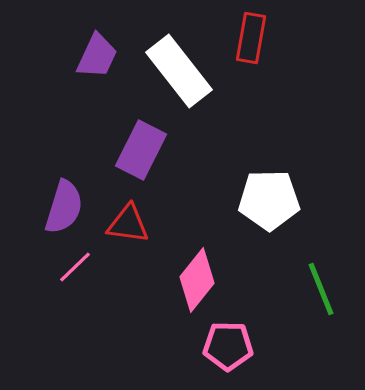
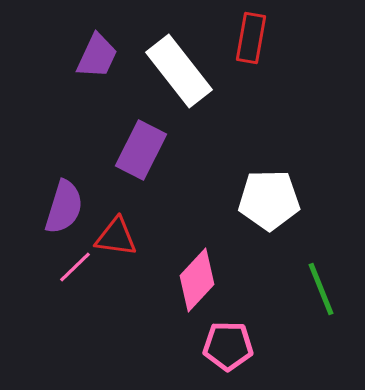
red triangle: moved 12 px left, 13 px down
pink diamond: rotated 4 degrees clockwise
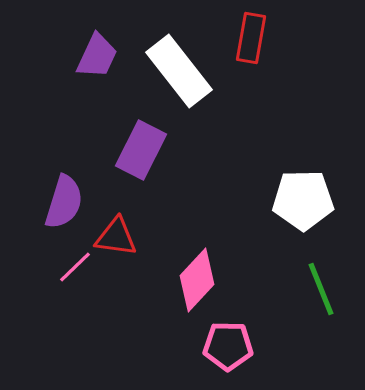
white pentagon: moved 34 px right
purple semicircle: moved 5 px up
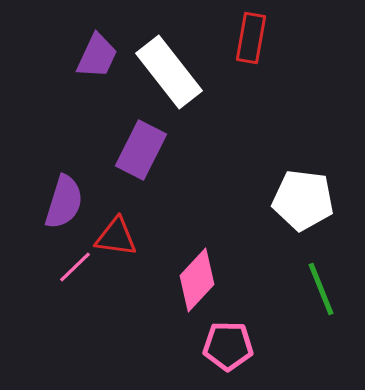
white rectangle: moved 10 px left, 1 px down
white pentagon: rotated 8 degrees clockwise
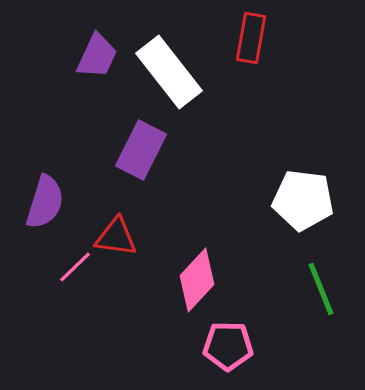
purple semicircle: moved 19 px left
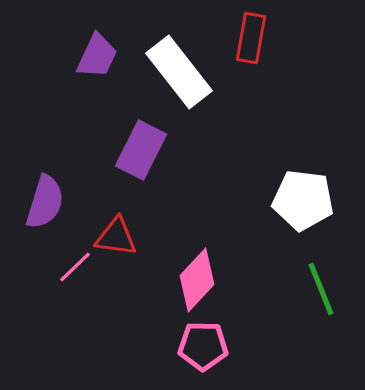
white rectangle: moved 10 px right
pink pentagon: moved 25 px left
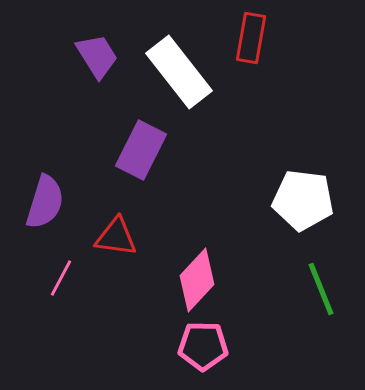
purple trapezoid: rotated 57 degrees counterclockwise
pink line: moved 14 px left, 11 px down; rotated 18 degrees counterclockwise
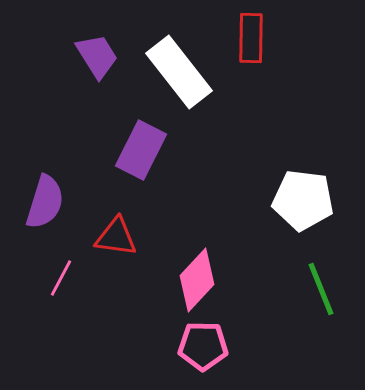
red rectangle: rotated 9 degrees counterclockwise
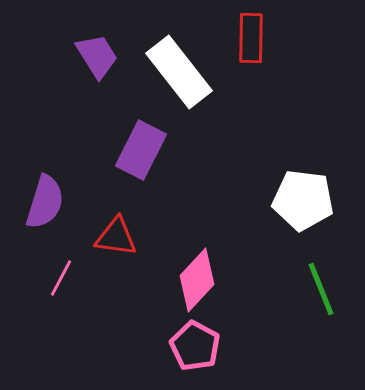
pink pentagon: moved 8 px left; rotated 27 degrees clockwise
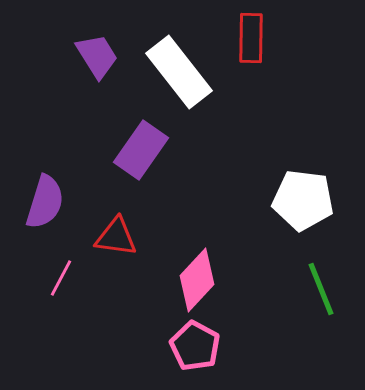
purple rectangle: rotated 8 degrees clockwise
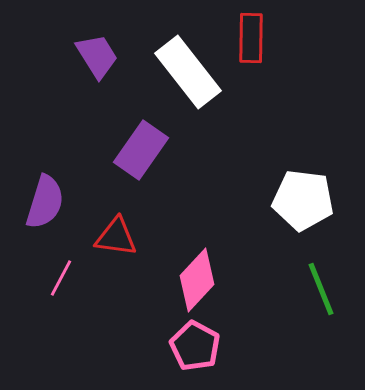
white rectangle: moved 9 px right
